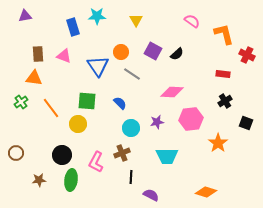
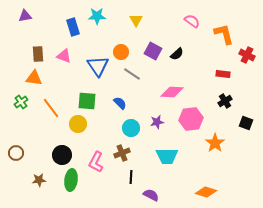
orange star: moved 3 px left
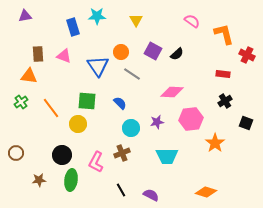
orange triangle: moved 5 px left, 2 px up
black line: moved 10 px left, 13 px down; rotated 32 degrees counterclockwise
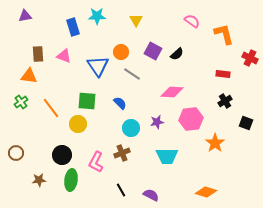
red cross: moved 3 px right, 3 px down
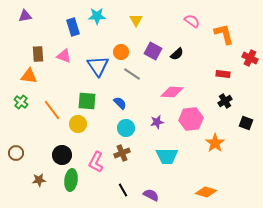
green cross: rotated 16 degrees counterclockwise
orange line: moved 1 px right, 2 px down
cyan circle: moved 5 px left
black line: moved 2 px right
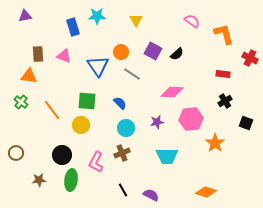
yellow circle: moved 3 px right, 1 px down
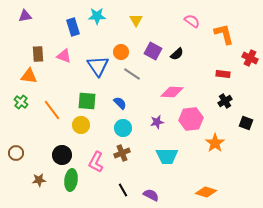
cyan circle: moved 3 px left
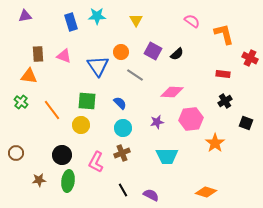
blue rectangle: moved 2 px left, 5 px up
gray line: moved 3 px right, 1 px down
green ellipse: moved 3 px left, 1 px down
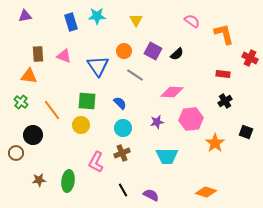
orange circle: moved 3 px right, 1 px up
black square: moved 9 px down
black circle: moved 29 px left, 20 px up
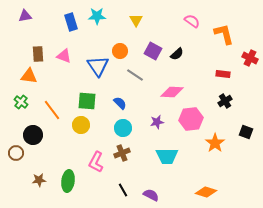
orange circle: moved 4 px left
